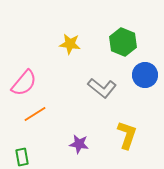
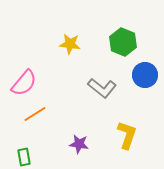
green rectangle: moved 2 px right
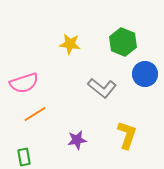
blue circle: moved 1 px up
pink semicircle: rotated 32 degrees clockwise
purple star: moved 2 px left, 4 px up; rotated 18 degrees counterclockwise
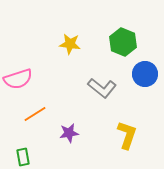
pink semicircle: moved 6 px left, 4 px up
purple star: moved 8 px left, 7 px up
green rectangle: moved 1 px left
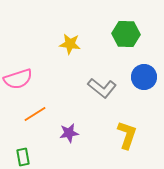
green hexagon: moved 3 px right, 8 px up; rotated 20 degrees counterclockwise
blue circle: moved 1 px left, 3 px down
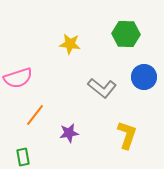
pink semicircle: moved 1 px up
orange line: moved 1 px down; rotated 20 degrees counterclockwise
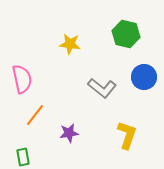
green hexagon: rotated 12 degrees clockwise
pink semicircle: moved 4 px right, 1 px down; rotated 84 degrees counterclockwise
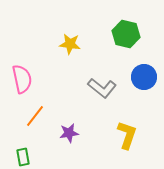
orange line: moved 1 px down
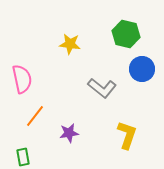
blue circle: moved 2 px left, 8 px up
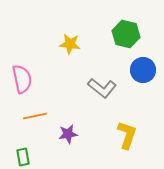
blue circle: moved 1 px right, 1 px down
orange line: rotated 40 degrees clockwise
purple star: moved 1 px left, 1 px down
